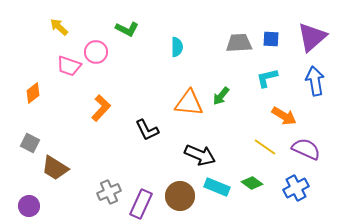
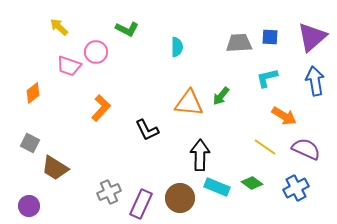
blue square: moved 1 px left, 2 px up
black arrow: rotated 112 degrees counterclockwise
brown circle: moved 2 px down
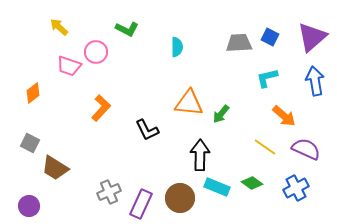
blue square: rotated 24 degrees clockwise
green arrow: moved 18 px down
orange arrow: rotated 10 degrees clockwise
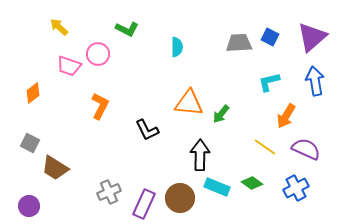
pink circle: moved 2 px right, 2 px down
cyan L-shape: moved 2 px right, 4 px down
orange L-shape: moved 1 px left, 2 px up; rotated 16 degrees counterclockwise
orange arrow: moved 2 px right; rotated 80 degrees clockwise
purple rectangle: moved 3 px right
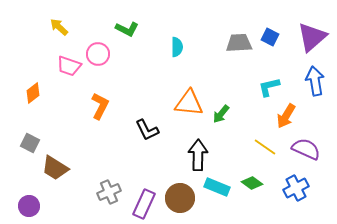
cyan L-shape: moved 5 px down
black arrow: moved 2 px left
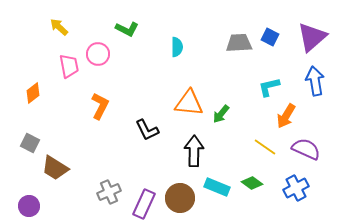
pink trapezoid: rotated 120 degrees counterclockwise
black arrow: moved 4 px left, 4 px up
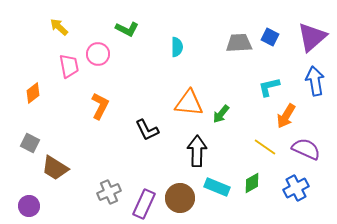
black arrow: moved 3 px right
green diamond: rotated 65 degrees counterclockwise
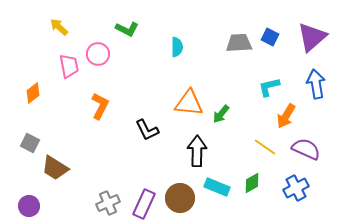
blue arrow: moved 1 px right, 3 px down
gray cross: moved 1 px left, 11 px down
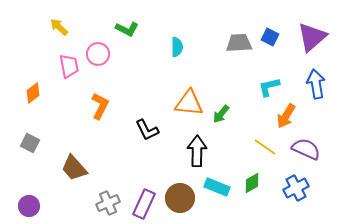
brown trapezoid: moved 19 px right; rotated 16 degrees clockwise
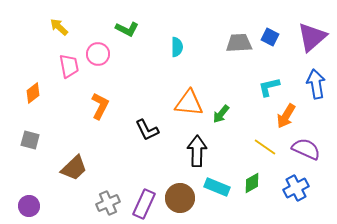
gray square: moved 3 px up; rotated 12 degrees counterclockwise
brown trapezoid: rotated 92 degrees counterclockwise
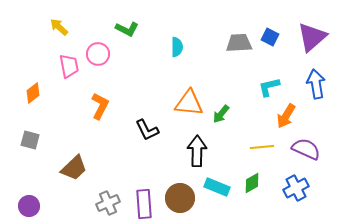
yellow line: moved 3 px left; rotated 40 degrees counterclockwise
purple rectangle: rotated 28 degrees counterclockwise
